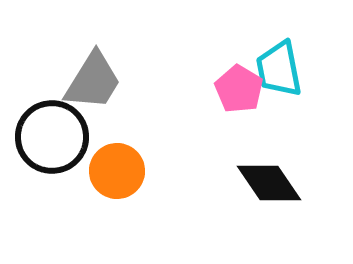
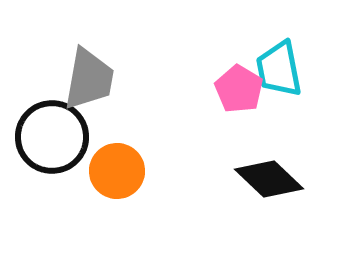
gray trapezoid: moved 4 px left, 2 px up; rotated 22 degrees counterclockwise
black diamond: moved 4 px up; rotated 12 degrees counterclockwise
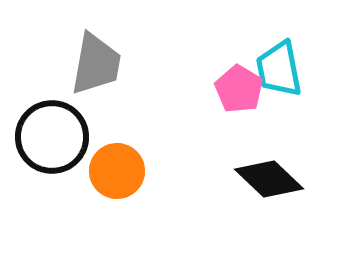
gray trapezoid: moved 7 px right, 15 px up
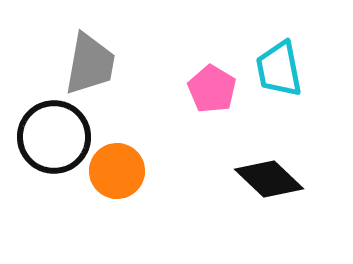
gray trapezoid: moved 6 px left
pink pentagon: moved 27 px left
black circle: moved 2 px right
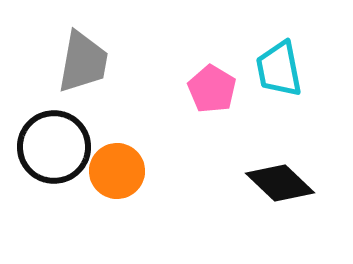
gray trapezoid: moved 7 px left, 2 px up
black circle: moved 10 px down
black diamond: moved 11 px right, 4 px down
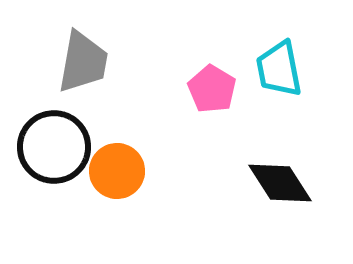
black diamond: rotated 14 degrees clockwise
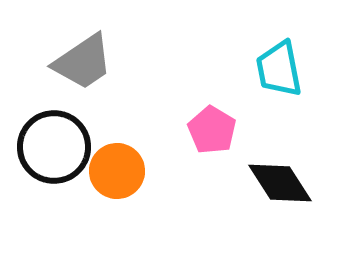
gray trapezoid: rotated 46 degrees clockwise
pink pentagon: moved 41 px down
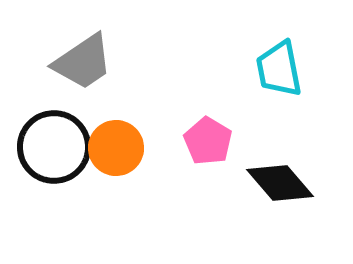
pink pentagon: moved 4 px left, 11 px down
orange circle: moved 1 px left, 23 px up
black diamond: rotated 8 degrees counterclockwise
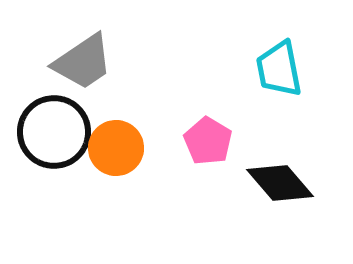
black circle: moved 15 px up
